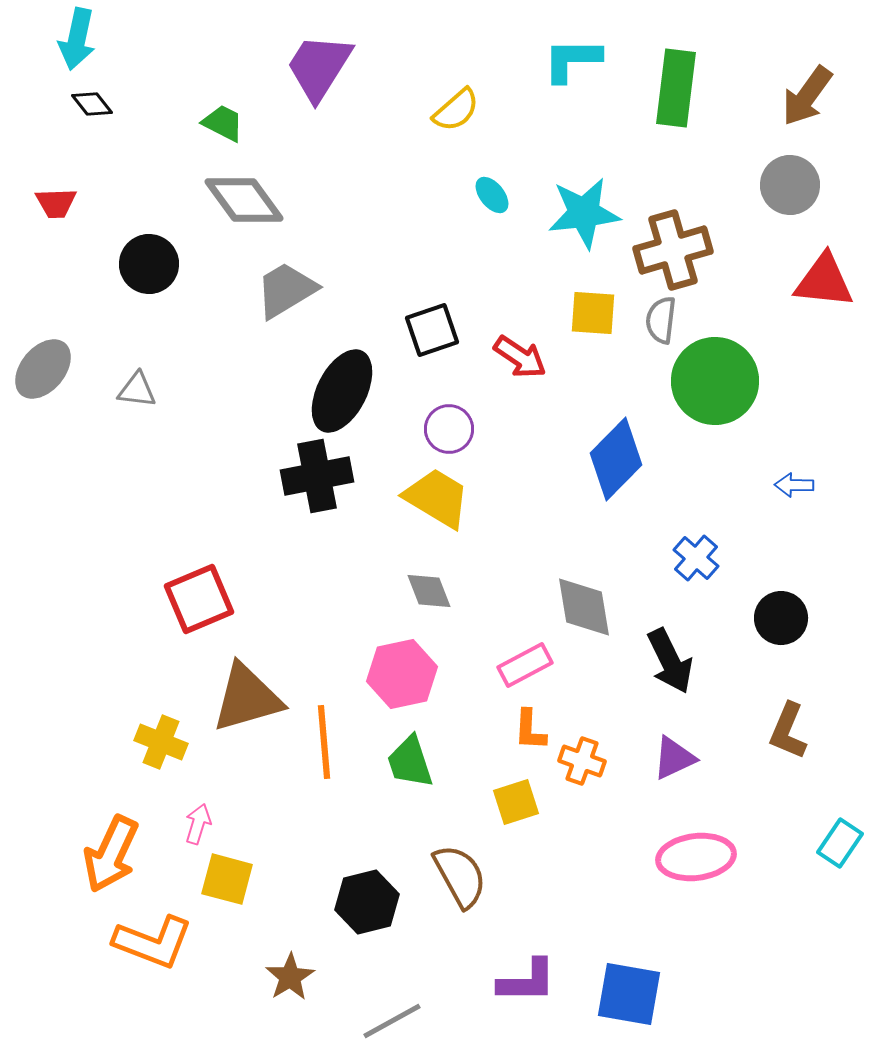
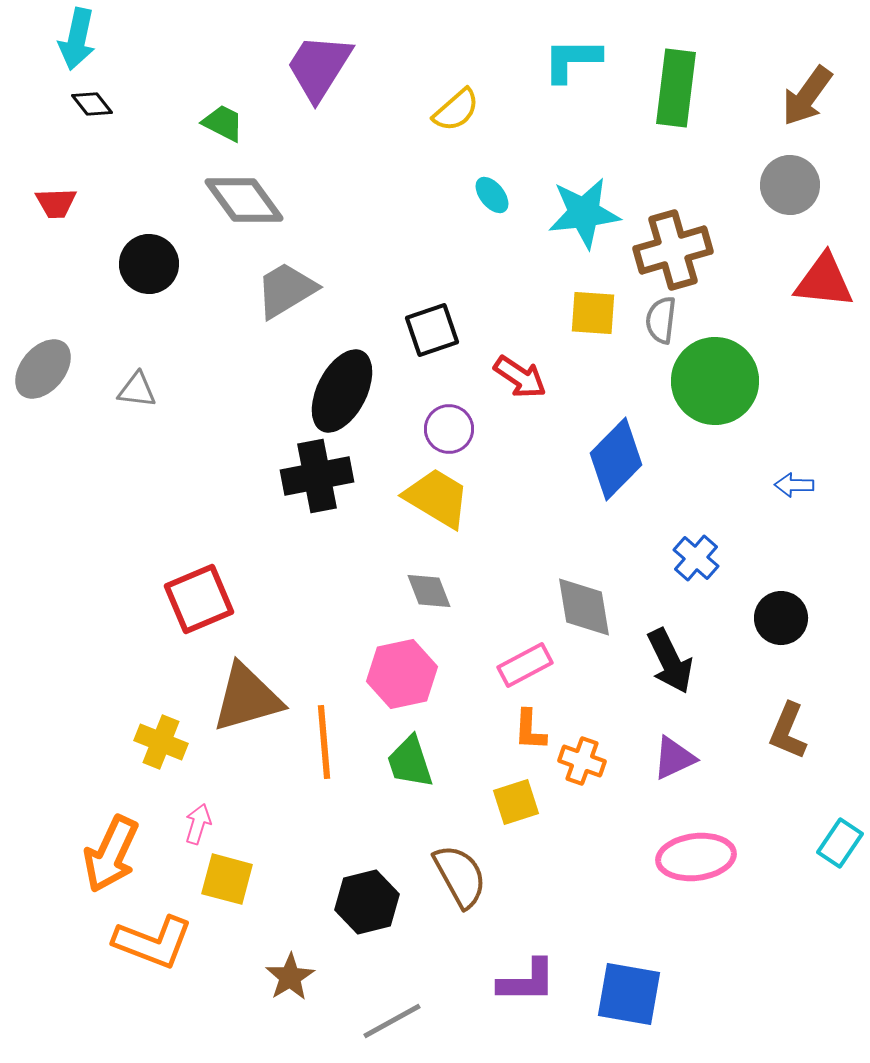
red arrow at (520, 357): moved 20 px down
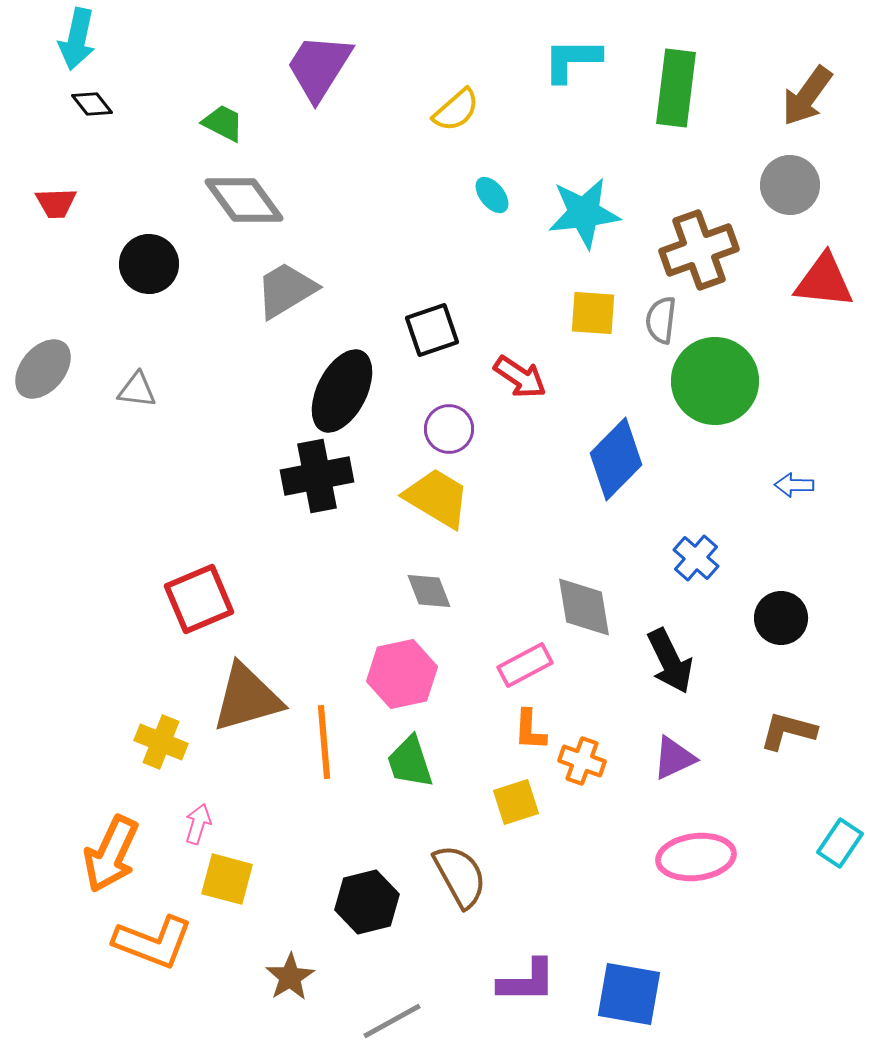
brown cross at (673, 250): moved 26 px right; rotated 4 degrees counterclockwise
brown L-shape at (788, 731): rotated 82 degrees clockwise
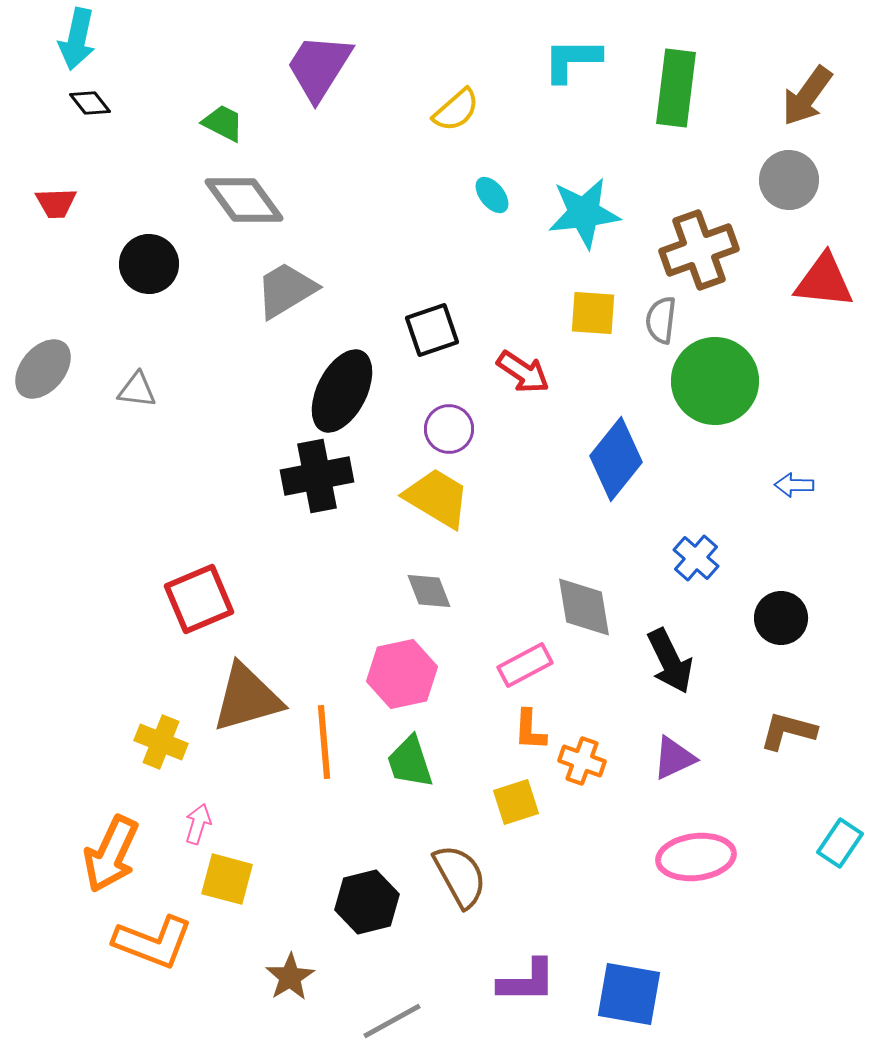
black diamond at (92, 104): moved 2 px left, 1 px up
gray circle at (790, 185): moved 1 px left, 5 px up
red arrow at (520, 377): moved 3 px right, 5 px up
blue diamond at (616, 459): rotated 6 degrees counterclockwise
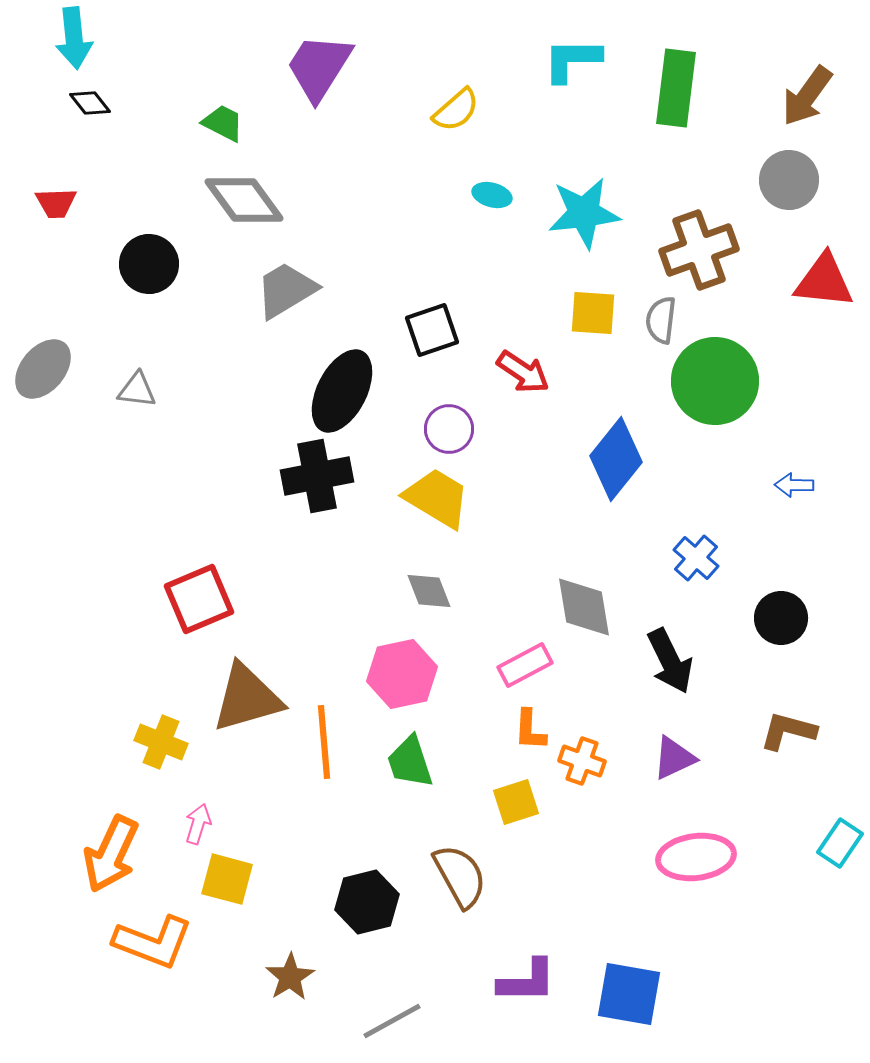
cyan arrow at (77, 39): moved 3 px left, 1 px up; rotated 18 degrees counterclockwise
cyan ellipse at (492, 195): rotated 36 degrees counterclockwise
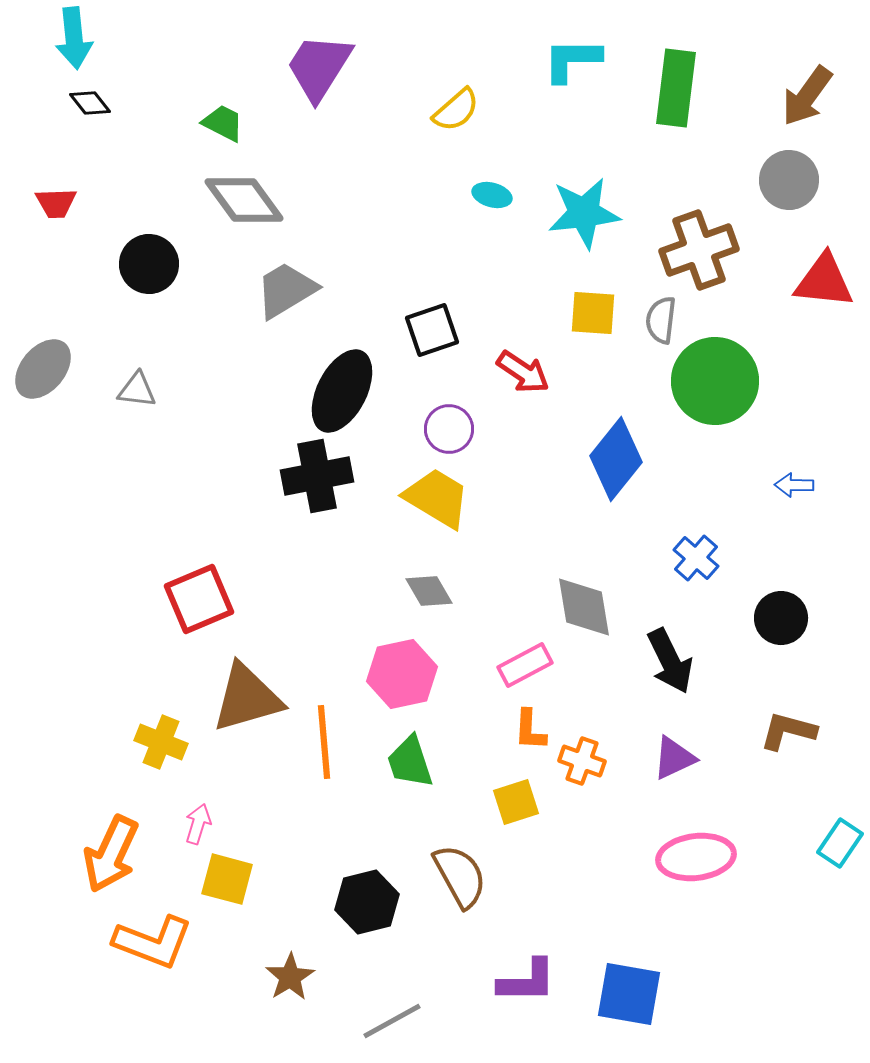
gray diamond at (429, 591): rotated 9 degrees counterclockwise
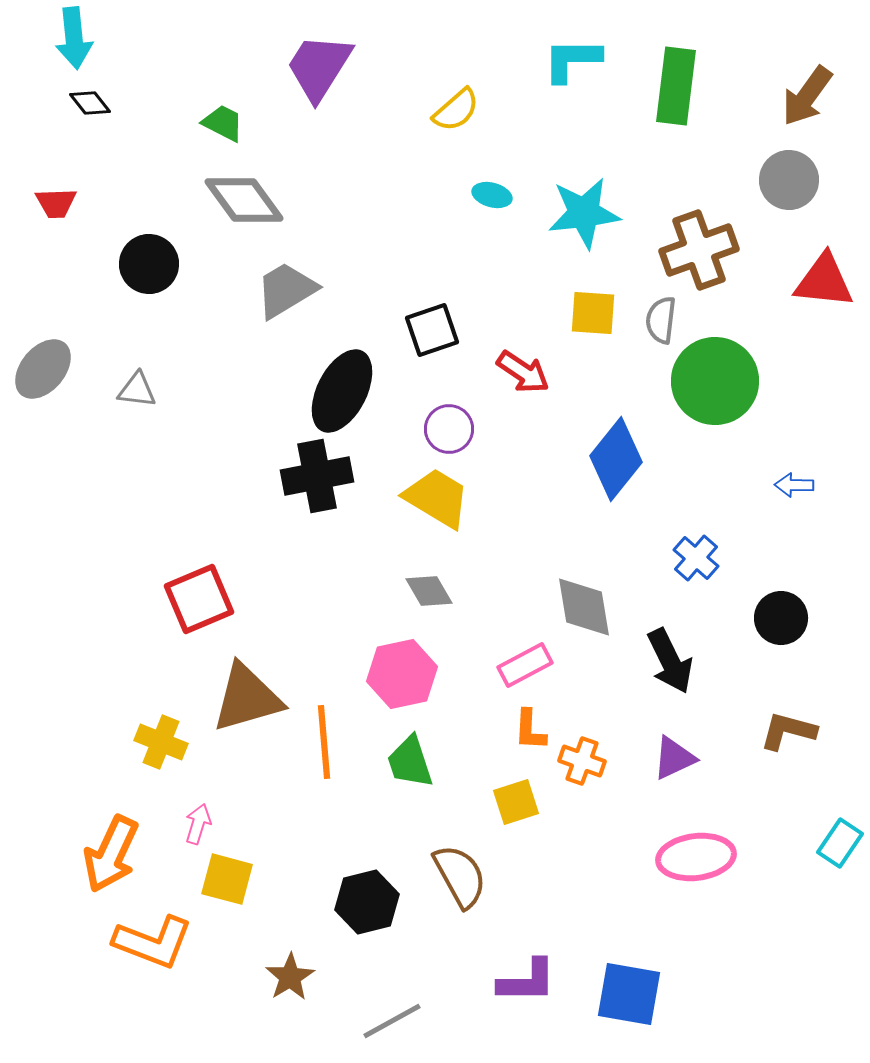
green rectangle at (676, 88): moved 2 px up
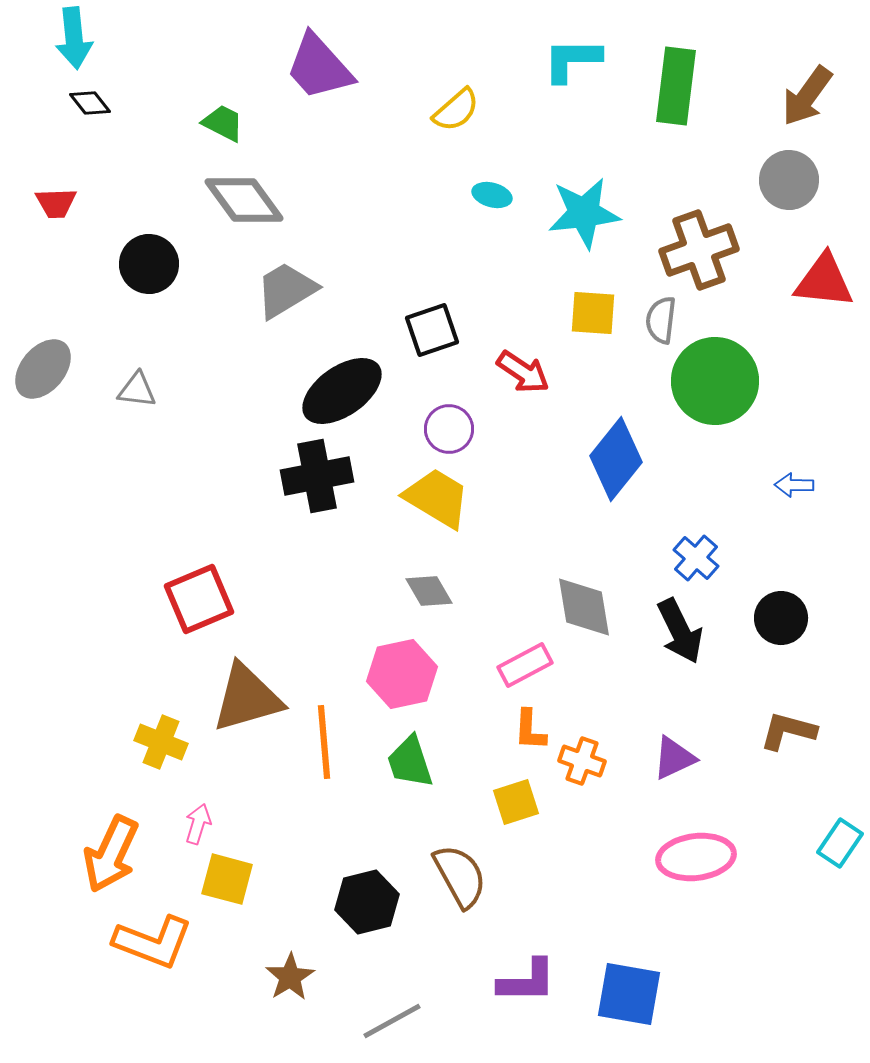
purple trapezoid at (319, 67): rotated 74 degrees counterclockwise
black ellipse at (342, 391): rotated 28 degrees clockwise
black arrow at (670, 661): moved 10 px right, 30 px up
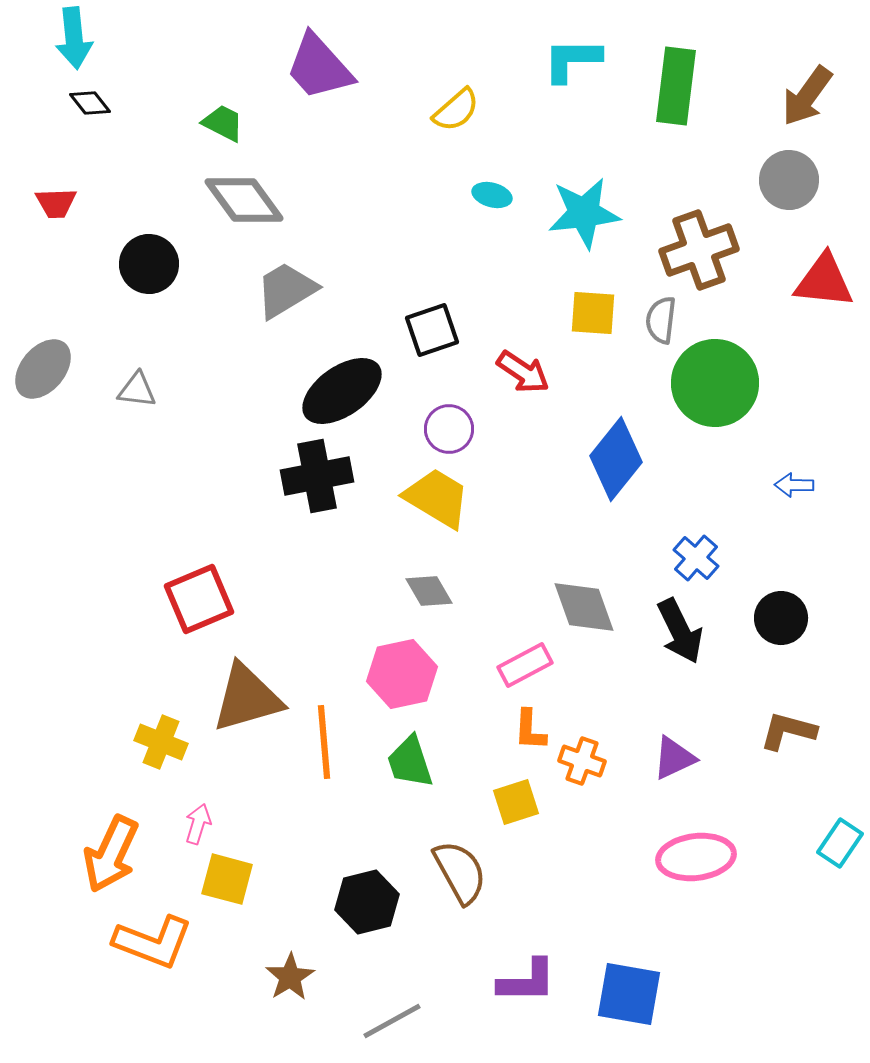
green circle at (715, 381): moved 2 px down
gray diamond at (584, 607): rotated 10 degrees counterclockwise
brown semicircle at (460, 876): moved 4 px up
